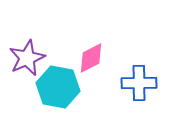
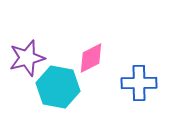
purple star: rotated 9 degrees clockwise
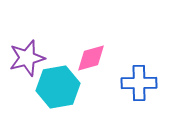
pink diamond: rotated 12 degrees clockwise
cyan hexagon: rotated 21 degrees counterclockwise
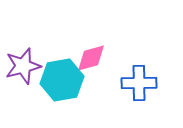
purple star: moved 4 px left, 8 px down
cyan hexagon: moved 4 px right, 7 px up
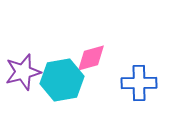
purple star: moved 6 px down
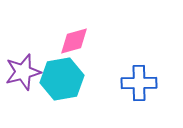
pink diamond: moved 17 px left, 17 px up
cyan hexagon: moved 1 px up
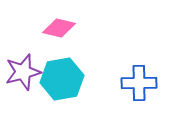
pink diamond: moved 15 px left, 13 px up; rotated 28 degrees clockwise
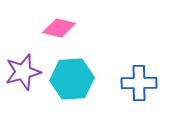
cyan hexagon: moved 10 px right; rotated 6 degrees clockwise
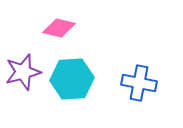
blue cross: rotated 12 degrees clockwise
